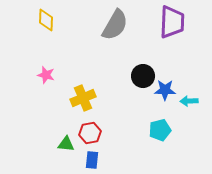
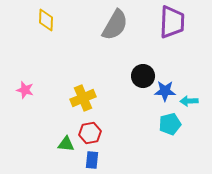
pink star: moved 21 px left, 15 px down
blue star: moved 1 px down
cyan pentagon: moved 10 px right, 6 px up
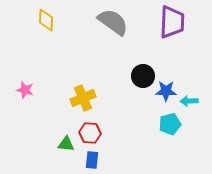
gray semicircle: moved 2 px left, 3 px up; rotated 84 degrees counterclockwise
blue star: moved 1 px right
red hexagon: rotated 15 degrees clockwise
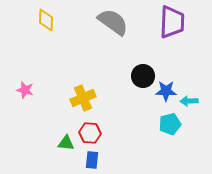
green triangle: moved 1 px up
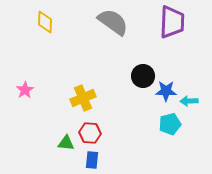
yellow diamond: moved 1 px left, 2 px down
pink star: rotated 24 degrees clockwise
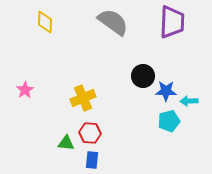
cyan pentagon: moved 1 px left, 3 px up
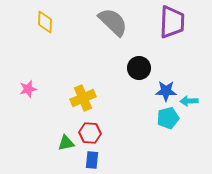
gray semicircle: rotated 8 degrees clockwise
black circle: moved 4 px left, 8 px up
pink star: moved 3 px right, 1 px up; rotated 18 degrees clockwise
cyan pentagon: moved 1 px left, 3 px up
green triangle: rotated 18 degrees counterclockwise
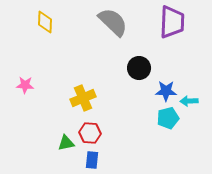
pink star: moved 3 px left, 4 px up; rotated 18 degrees clockwise
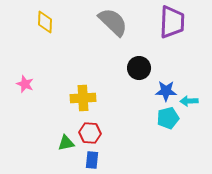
pink star: moved 1 px up; rotated 18 degrees clockwise
yellow cross: rotated 20 degrees clockwise
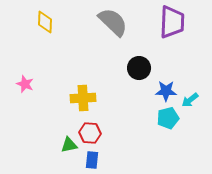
cyan arrow: moved 1 px right, 1 px up; rotated 36 degrees counterclockwise
green triangle: moved 3 px right, 2 px down
